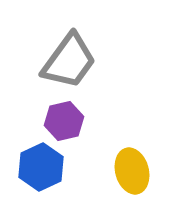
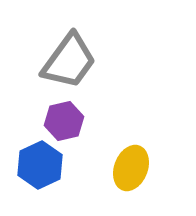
blue hexagon: moved 1 px left, 2 px up
yellow ellipse: moved 1 px left, 3 px up; rotated 36 degrees clockwise
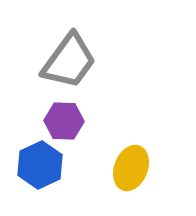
purple hexagon: rotated 15 degrees clockwise
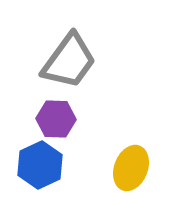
purple hexagon: moved 8 px left, 2 px up
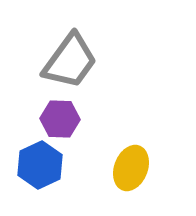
gray trapezoid: moved 1 px right
purple hexagon: moved 4 px right
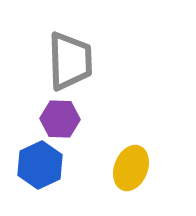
gray trapezoid: rotated 38 degrees counterclockwise
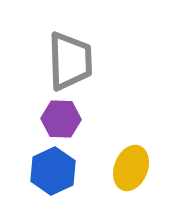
purple hexagon: moved 1 px right
blue hexagon: moved 13 px right, 6 px down
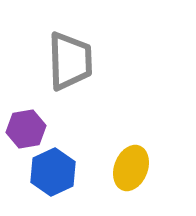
purple hexagon: moved 35 px left, 10 px down; rotated 12 degrees counterclockwise
blue hexagon: moved 1 px down
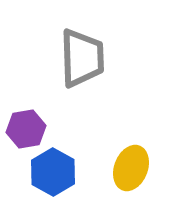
gray trapezoid: moved 12 px right, 3 px up
blue hexagon: rotated 6 degrees counterclockwise
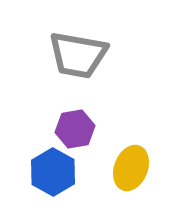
gray trapezoid: moved 4 px left, 3 px up; rotated 102 degrees clockwise
purple hexagon: moved 49 px right
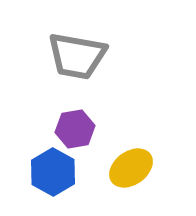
gray trapezoid: moved 1 px left, 1 px down
yellow ellipse: rotated 33 degrees clockwise
